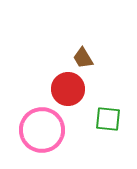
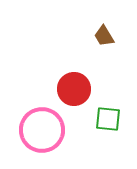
brown trapezoid: moved 21 px right, 22 px up
red circle: moved 6 px right
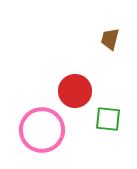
brown trapezoid: moved 6 px right, 3 px down; rotated 45 degrees clockwise
red circle: moved 1 px right, 2 px down
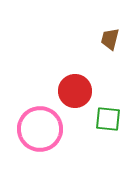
pink circle: moved 2 px left, 1 px up
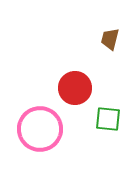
red circle: moved 3 px up
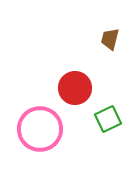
green square: rotated 32 degrees counterclockwise
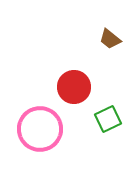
brown trapezoid: rotated 65 degrees counterclockwise
red circle: moved 1 px left, 1 px up
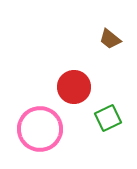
green square: moved 1 px up
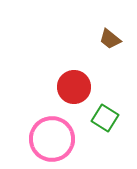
green square: moved 3 px left; rotated 32 degrees counterclockwise
pink circle: moved 12 px right, 10 px down
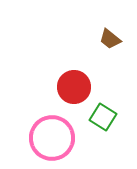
green square: moved 2 px left, 1 px up
pink circle: moved 1 px up
